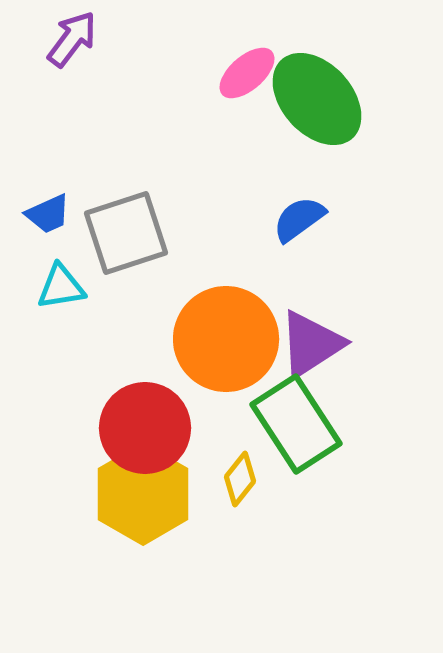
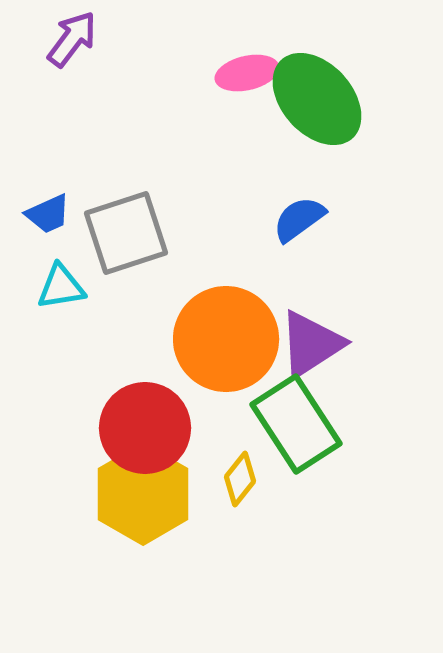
pink ellipse: rotated 28 degrees clockwise
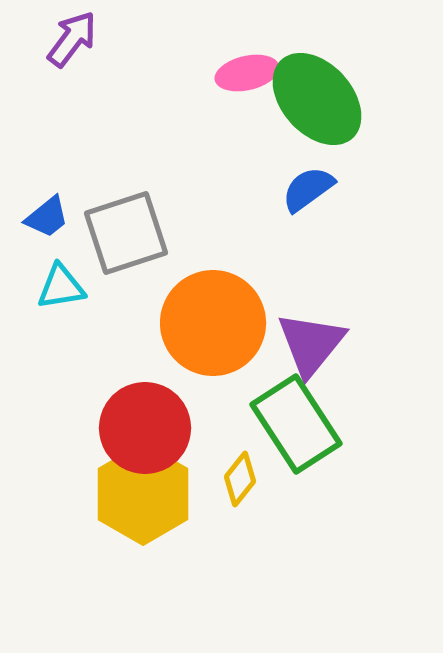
blue trapezoid: moved 1 px left, 3 px down; rotated 15 degrees counterclockwise
blue semicircle: moved 9 px right, 30 px up
orange circle: moved 13 px left, 16 px up
purple triangle: rotated 18 degrees counterclockwise
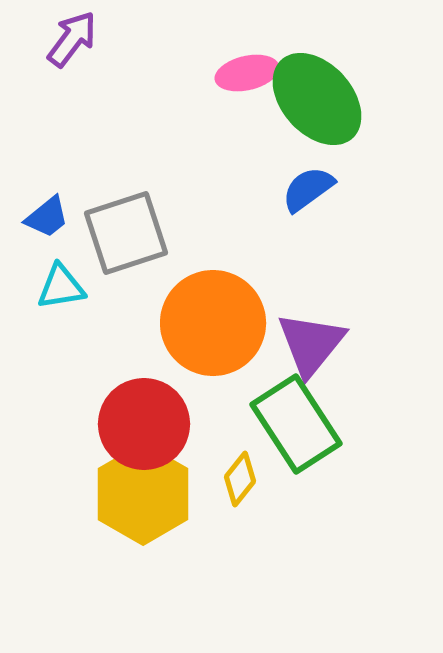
red circle: moved 1 px left, 4 px up
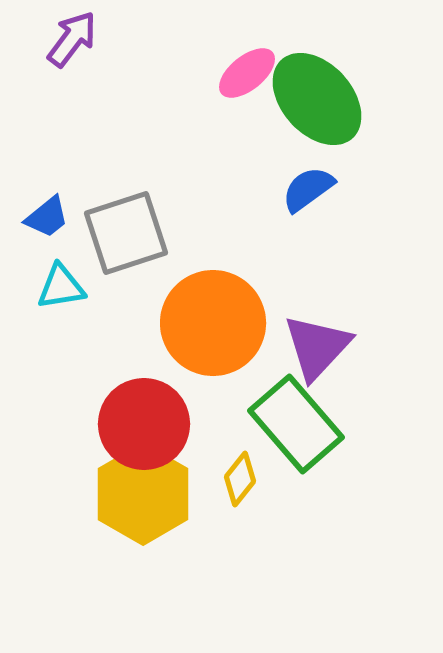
pink ellipse: rotated 26 degrees counterclockwise
purple triangle: moved 6 px right, 3 px down; rotated 4 degrees clockwise
green rectangle: rotated 8 degrees counterclockwise
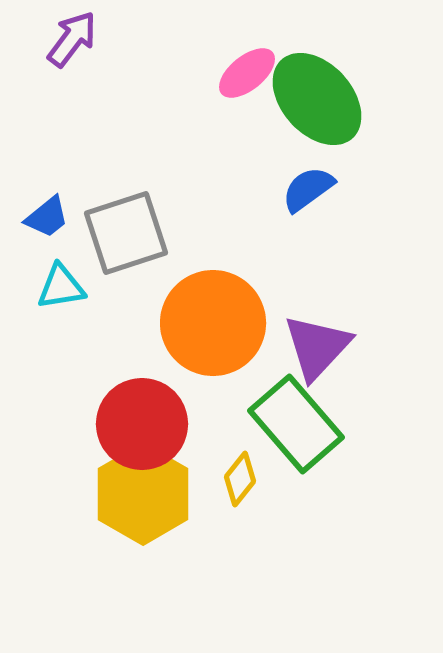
red circle: moved 2 px left
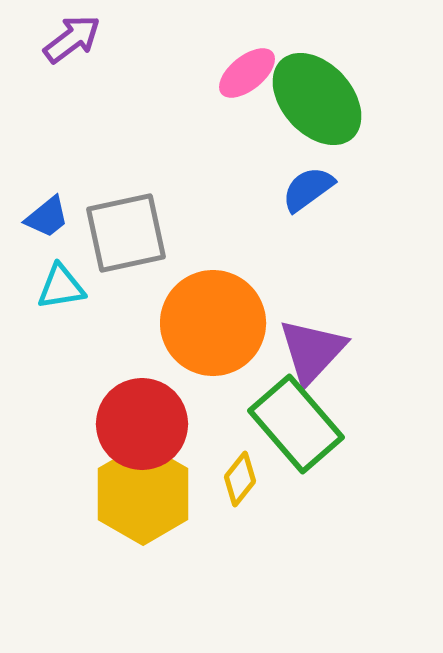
purple arrow: rotated 16 degrees clockwise
gray square: rotated 6 degrees clockwise
purple triangle: moved 5 px left, 4 px down
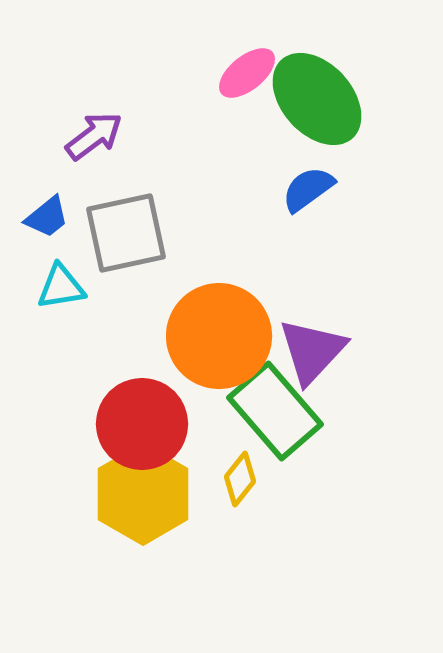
purple arrow: moved 22 px right, 97 px down
orange circle: moved 6 px right, 13 px down
green rectangle: moved 21 px left, 13 px up
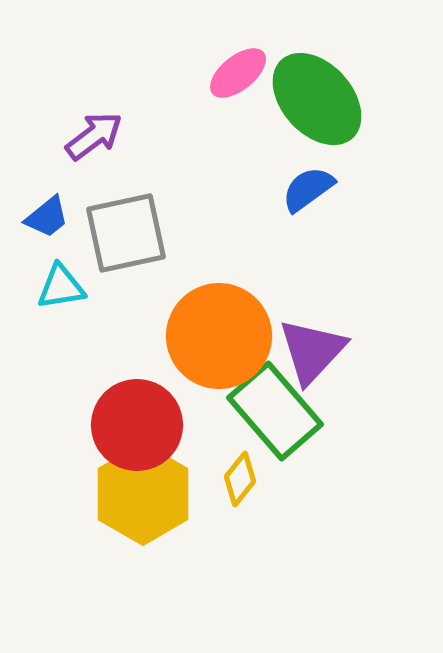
pink ellipse: moved 9 px left
red circle: moved 5 px left, 1 px down
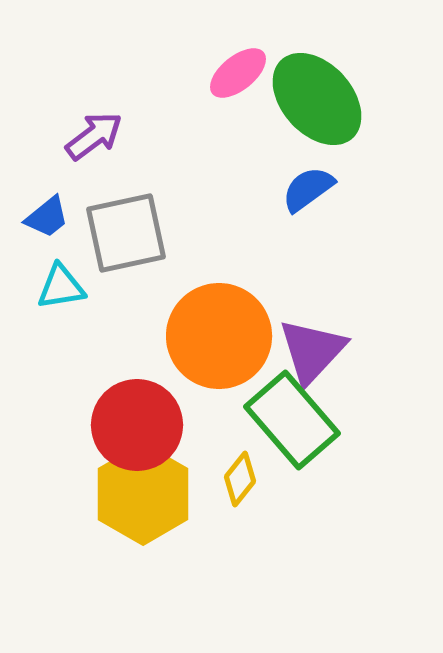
green rectangle: moved 17 px right, 9 px down
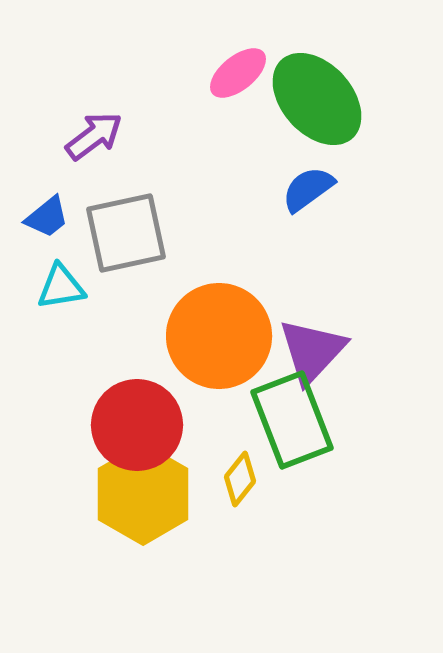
green rectangle: rotated 20 degrees clockwise
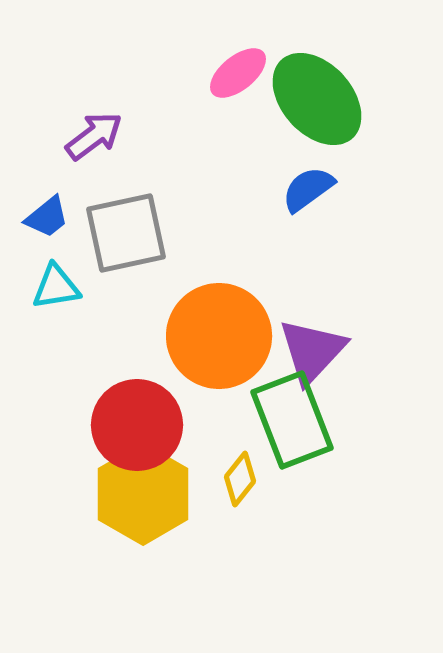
cyan triangle: moved 5 px left
